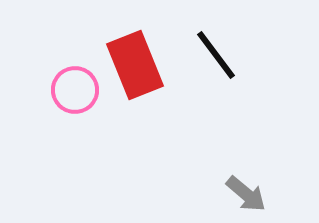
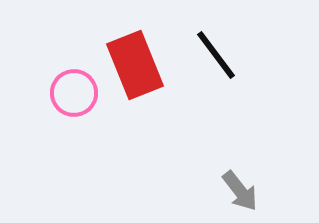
pink circle: moved 1 px left, 3 px down
gray arrow: moved 6 px left, 3 px up; rotated 12 degrees clockwise
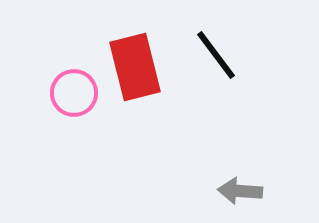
red rectangle: moved 2 px down; rotated 8 degrees clockwise
gray arrow: rotated 132 degrees clockwise
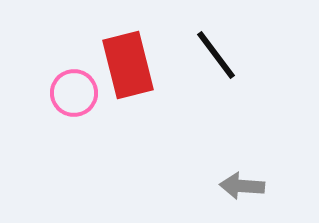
red rectangle: moved 7 px left, 2 px up
gray arrow: moved 2 px right, 5 px up
